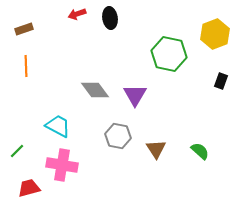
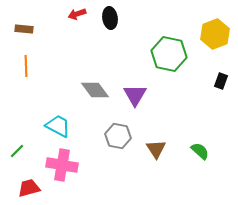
brown rectangle: rotated 24 degrees clockwise
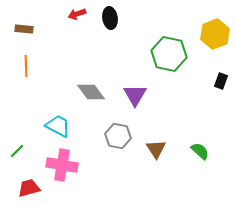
gray diamond: moved 4 px left, 2 px down
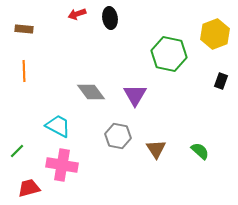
orange line: moved 2 px left, 5 px down
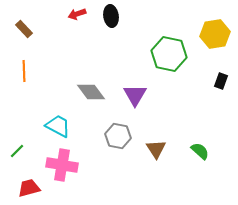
black ellipse: moved 1 px right, 2 px up
brown rectangle: rotated 42 degrees clockwise
yellow hexagon: rotated 12 degrees clockwise
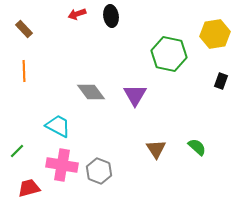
gray hexagon: moved 19 px left, 35 px down; rotated 10 degrees clockwise
green semicircle: moved 3 px left, 4 px up
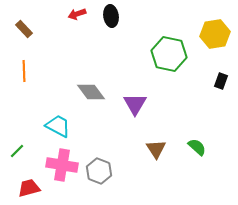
purple triangle: moved 9 px down
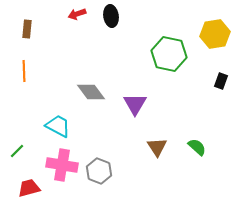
brown rectangle: moved 3 px right; rotated 48 degrees clockwise
brown triangle: moved 1 px right, 2 px up
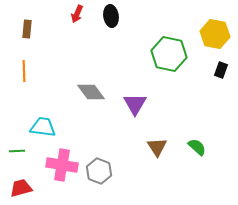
red arrow: rotated 48 degrees counterclockwise
yellow hexagon: rotated 20 degrees clockwise
black rectangle: moved 11 px up
cyan trapezoid: moved 15 px left, 1 px down; rotated 20 degrees counterclockwise
green line: rotated 42 degrees clockwise
red trapezoid: moved 8 px left
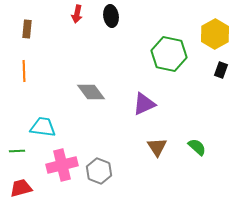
red arrow: rotated 12 degrees counterclockwise
yellow hexagon: rotated 20 degrees clockwise
purple triangle: moved 9 px right; rotated 35 degrees clockwise
pink cross: rotated 24 degrees counterclockwise
